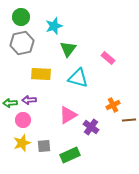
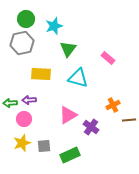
green circle: moved 5 px right, 2 px down
pink circle: moved 1 px right, 1 px up
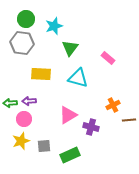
gray hexagon: rotated 20 degrees clockwise
green triangle: moved 2 px right, 1 px up
purple arrow: moved 1 px down
purple cross: rotated 21 degrees counterclockwise
yellow star: moved 1 px left, 2 px up
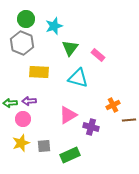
gray hexagon: rotated 15 degrees clockwise
pink rectangle: moved 10 px left, 3 px up
yellow rectangle: moved 2 px left, 2 px up
pink circle: moved 1 px left
yellow star: moved 2 px down
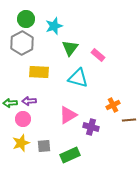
gray hexagon: rotated 10 degrees clockwise
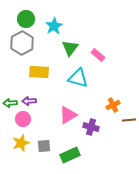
cyan star: rotated 12 degrees counterclockwise
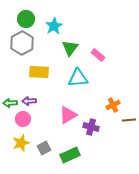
cyan triangle: rotated 20 degrees counterclockwise
gray square: moved 2 px down; rotated 24 degrees counterclockwise
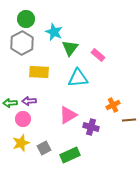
cyan star: moved 6 px down; rotated 18 degrees counterclockwise
